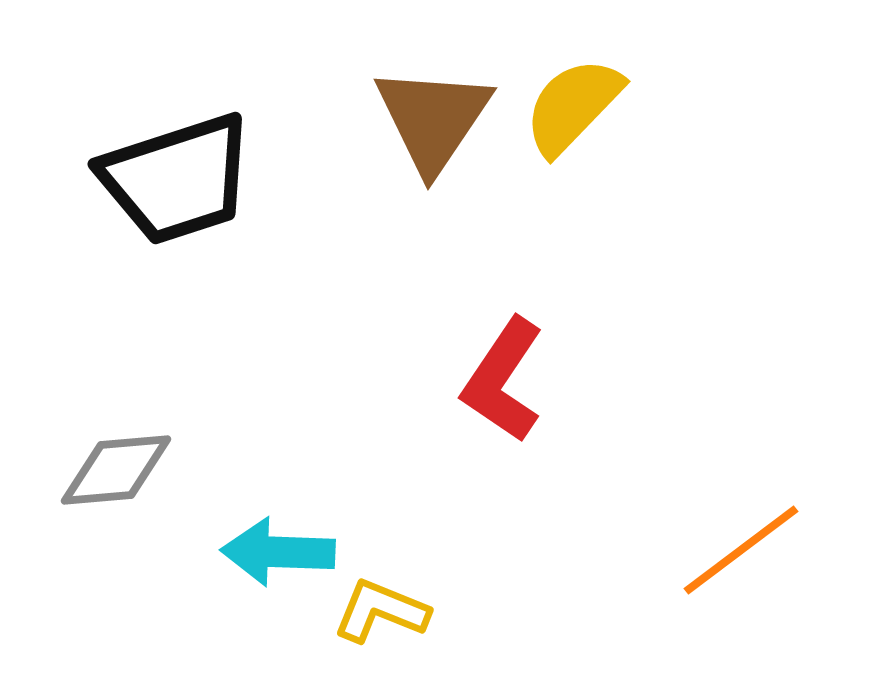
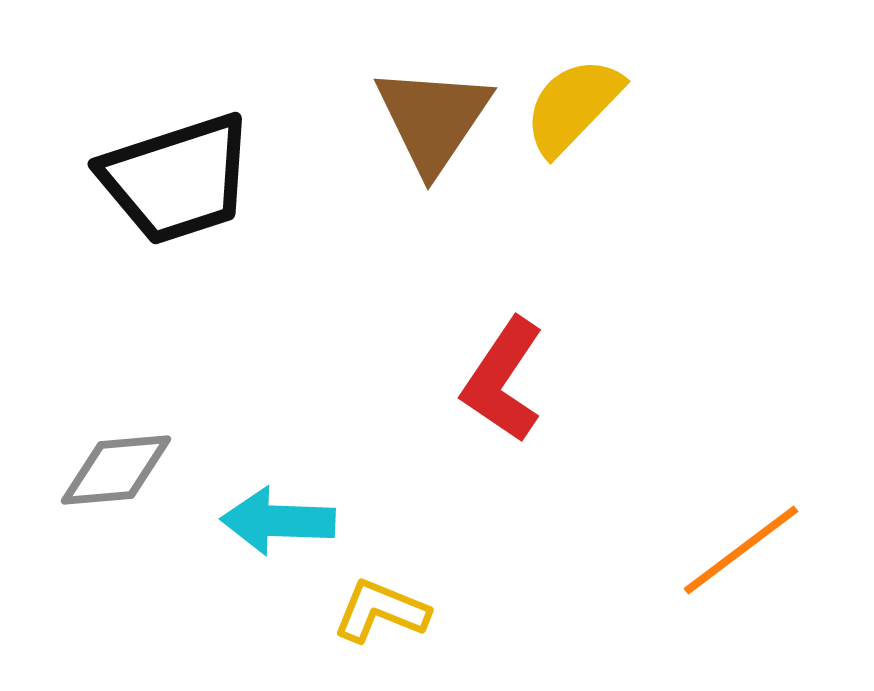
cyan arrow: moved 31 px up
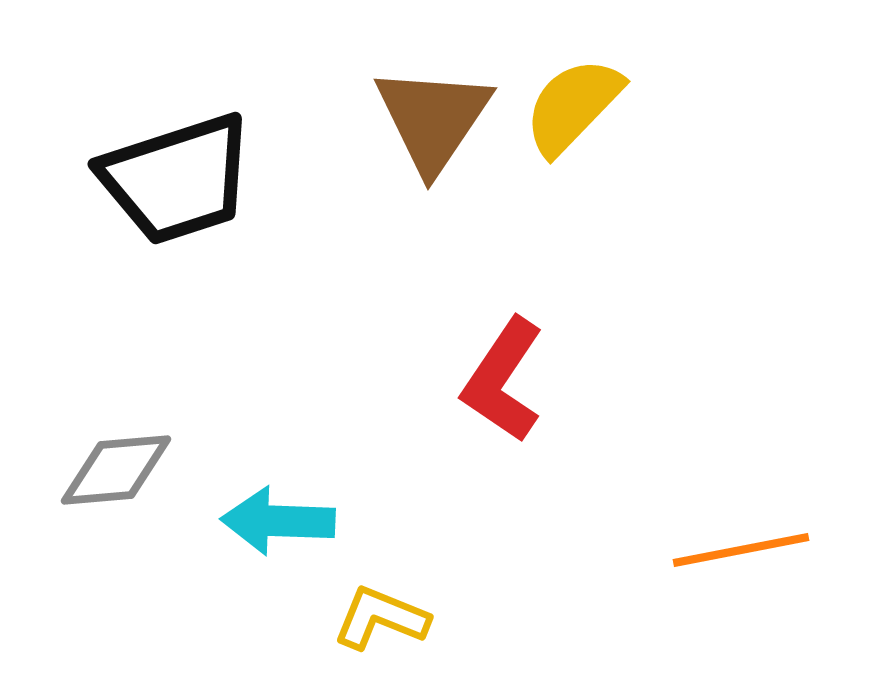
orange line: rotated 26 degrees clockwise
yellow L-shape: moved 7 px down
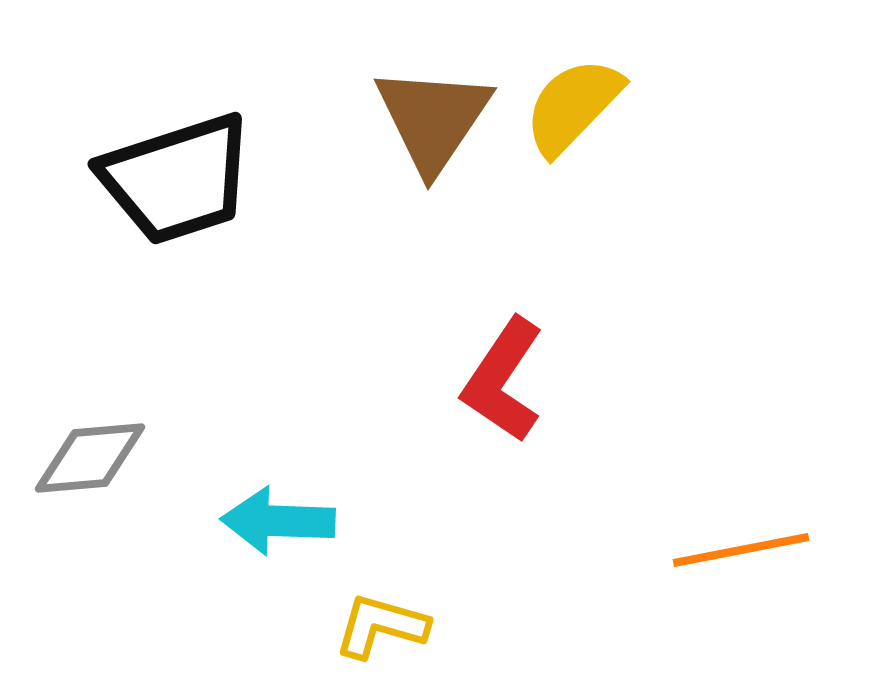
gray diamond: moved 26 px left, 12 px up
yellow L-shape: moved 8 px down; rotated 6 degrees counterclockwise
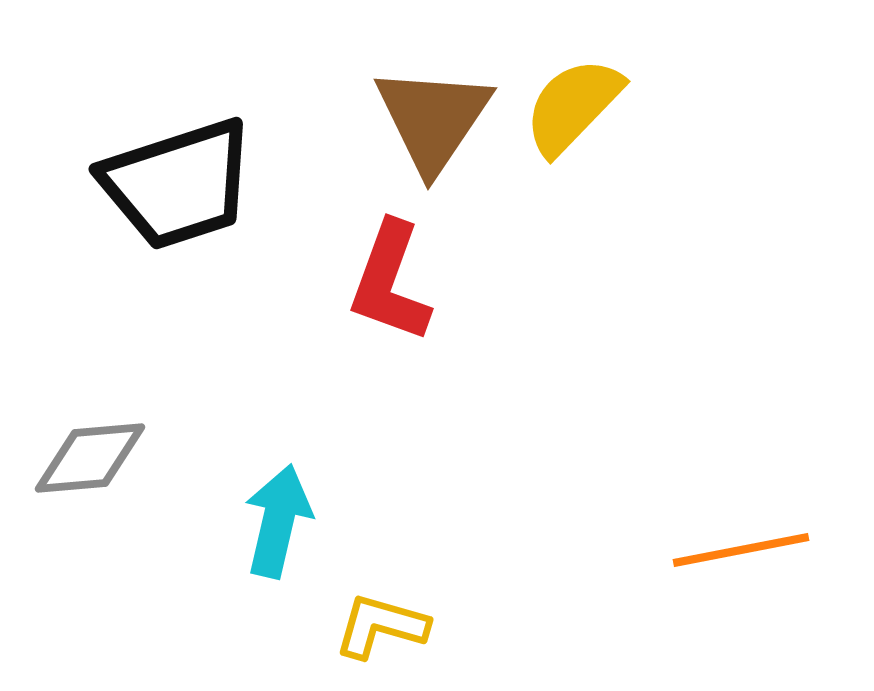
black trapezoid: moved 1 px right, 5 px down
red L-shape: moved 113 px left, 98 px up; rotated 14 degrees counterclockwise
cyan arrow: rotated 101 degrees clockwise
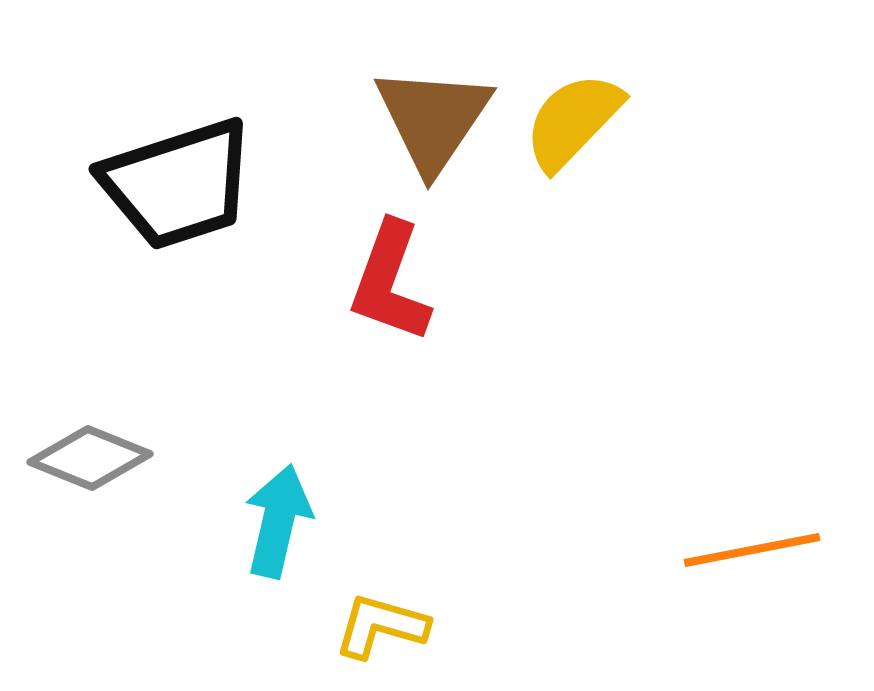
yellow semicircle: moved 15 px down
gray diamond: rotated 27 degrees clockwise
orange line: moved 11 px right
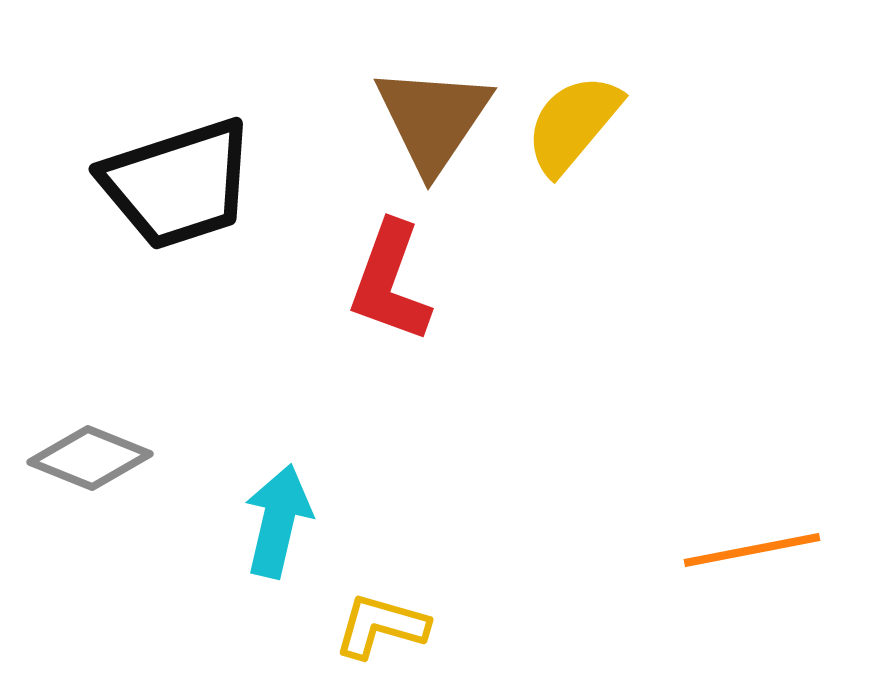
yellow semicircle: moved 3 px down; rotated 4 degrees counterclockwise
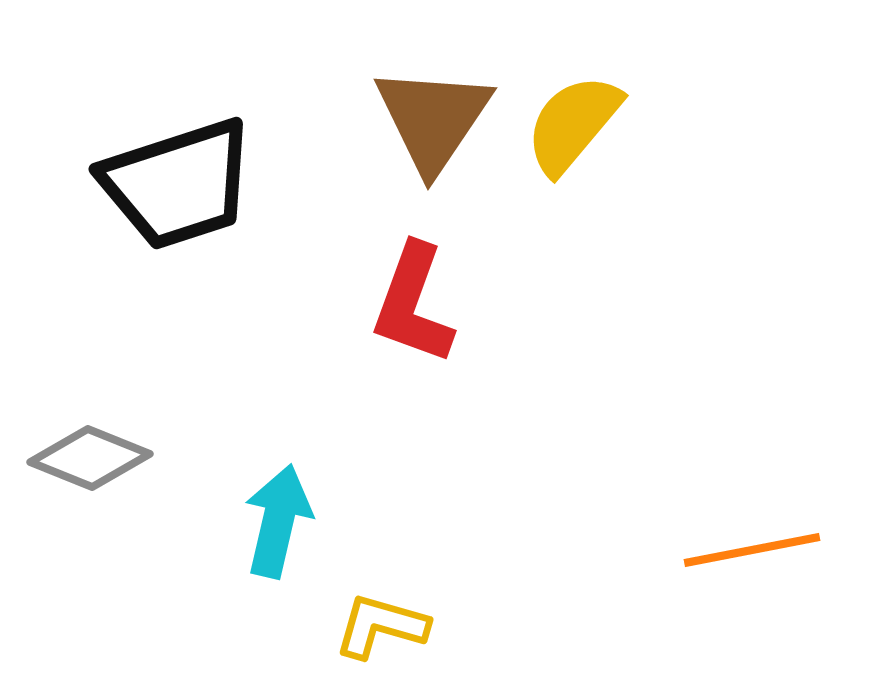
red L-shape: moved 23 px right, 22 px down
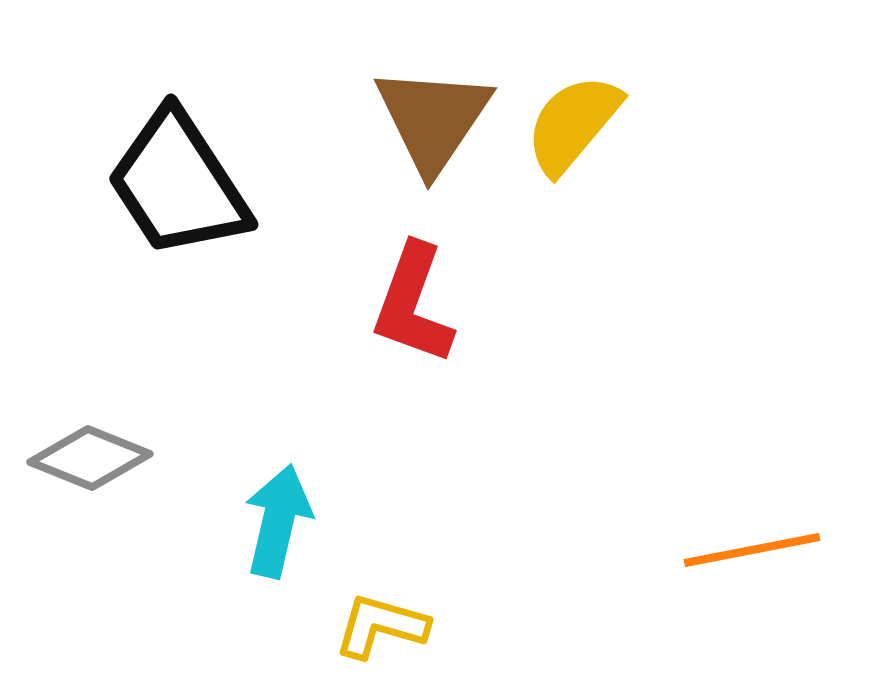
black trapezoid: rotated 75 degrees clockwise
